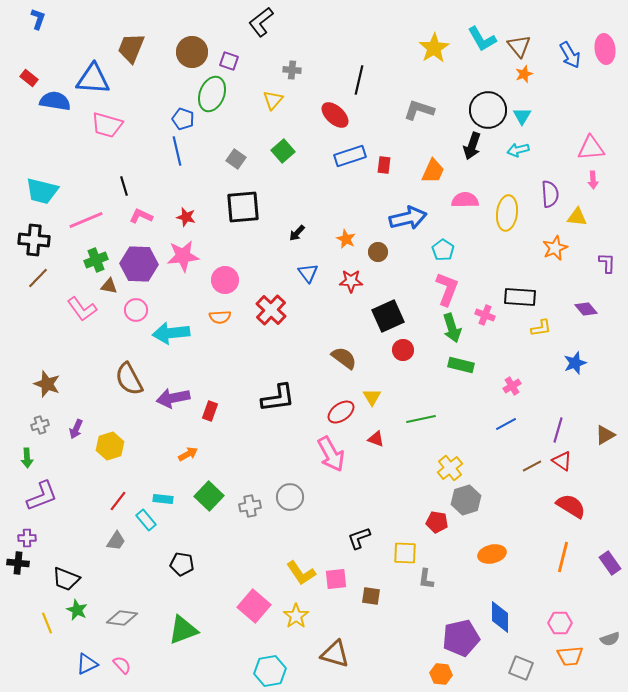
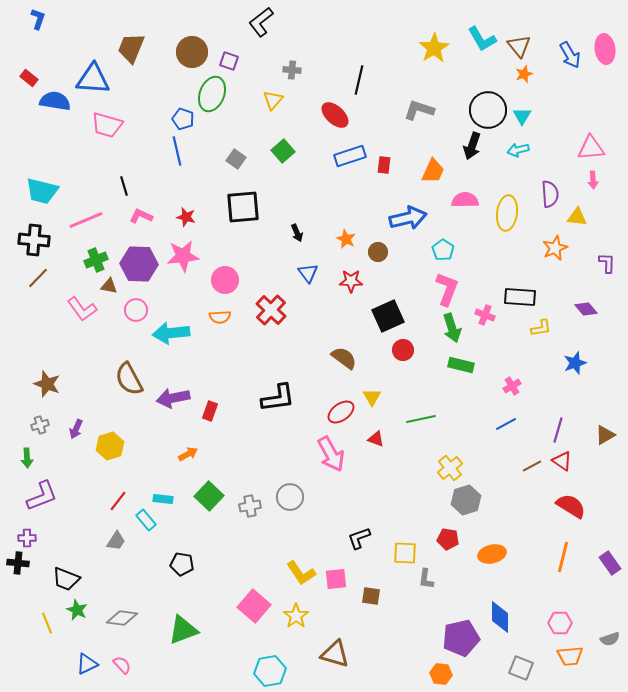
black arrow at (297, 233): rotated 66 degrees counterclockwise
red pentagon at (437, 522): moved 11 px right, 17 px down
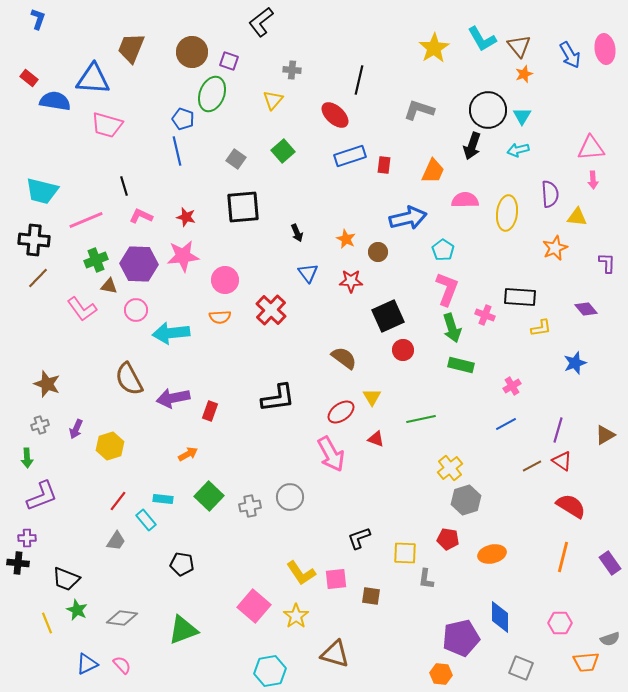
orange trapezoid at (570, 656): moved 16 px right, 6 px down
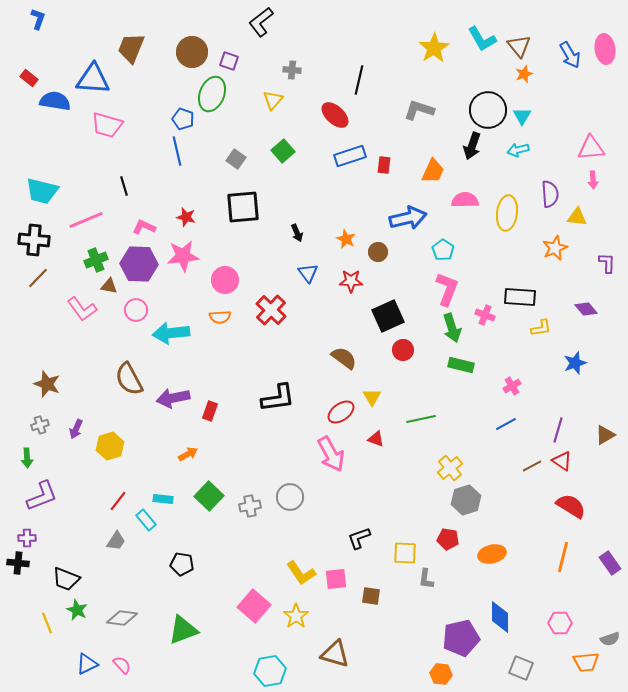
pink L-shape at (141, 216): moved 3 px right, 11 px down
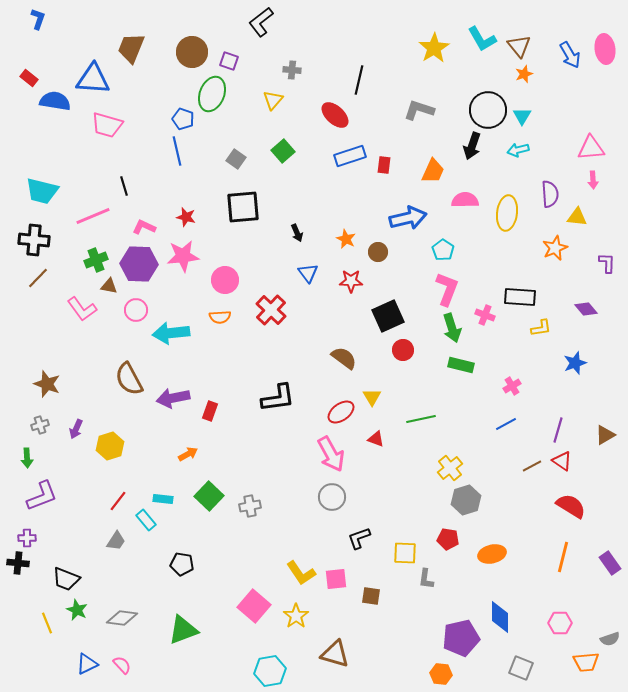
pink line at (86, 220): moved 7 px right, 4 px up
gray circle at (290, 497): moved 42 px right
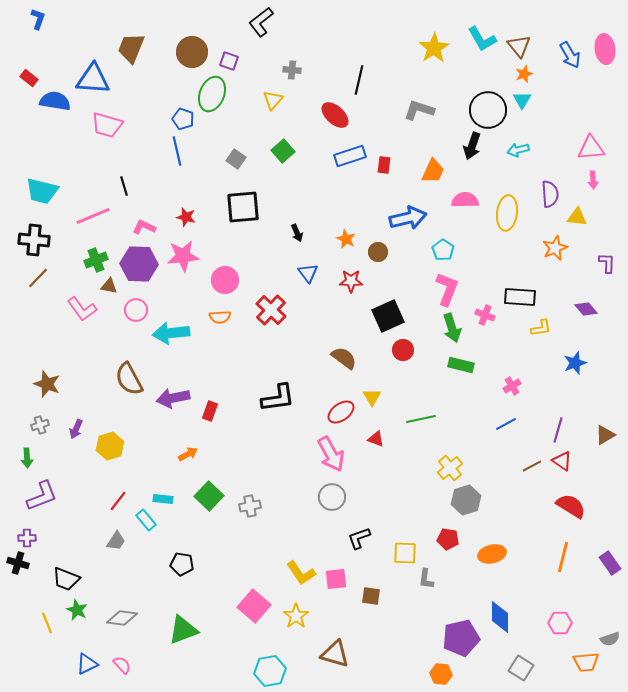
cyan triangle at (522, 116): moved 16 px up
black cross at (18, 563): rotated 10 degrees clockwise
gray square at (521, 668): rotated 10 degrees clockwise
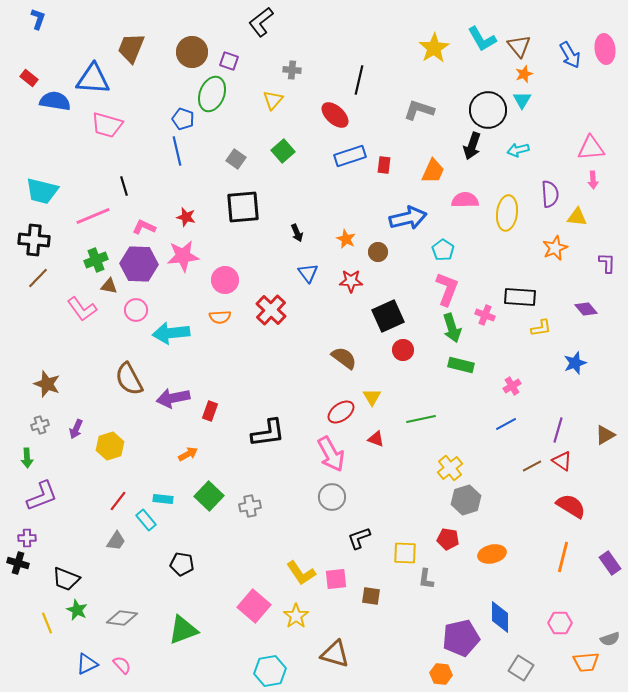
black L-shape at (278, 398): moved 10 px left, 35 px down
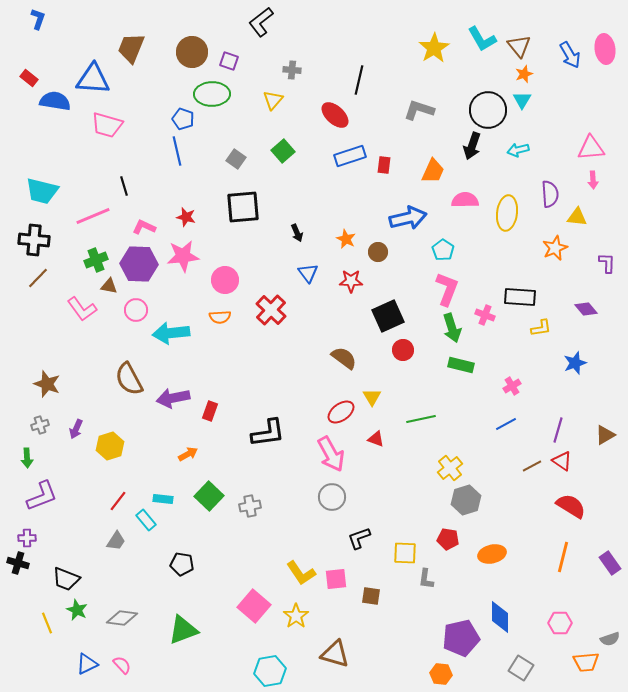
green ellipse at (212, 94): rotated 68 degrees clockwise
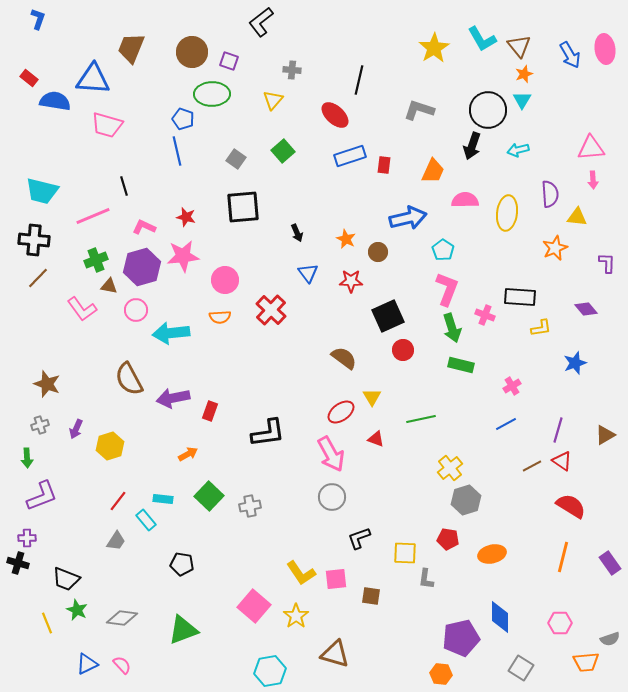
purple hexagon at (139, 264): moved 3 px right, 3 px down; rotated 18 degrees counterclockwise
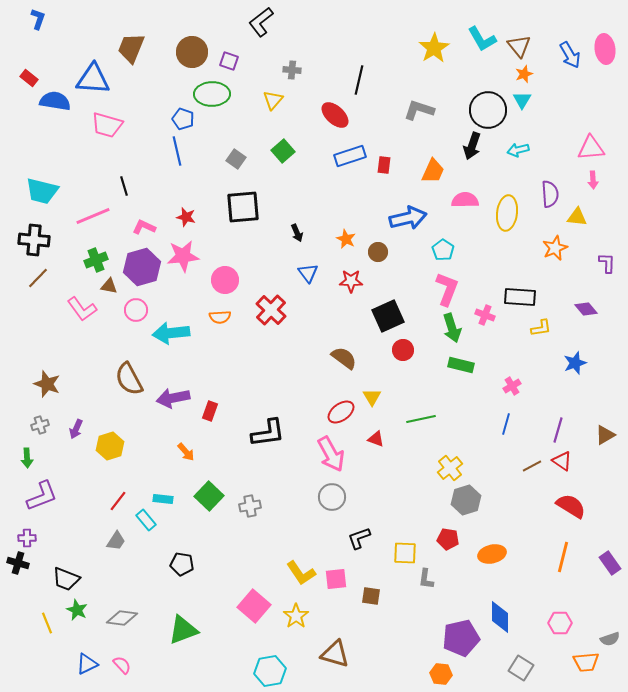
blue line at (506, 424): rotated 45 degrees counterclockwise
orange arrow at (188, 454): moved 2 px left, 2 px up; rotated 78 degrees clockwise
